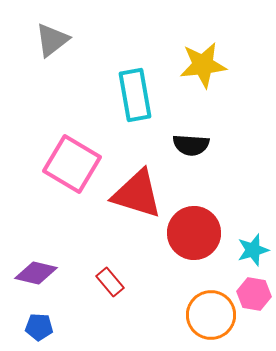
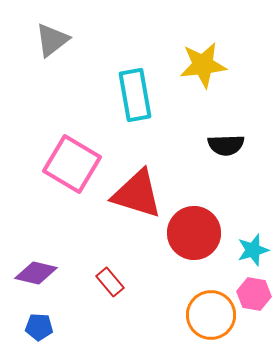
black semicircle: moved 35 px right; rotated 6 degrees counterclockwise
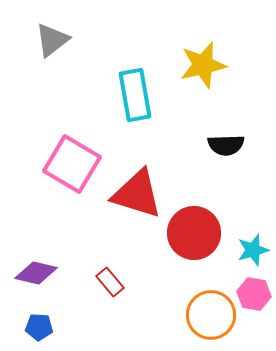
yellow star: rotated 6 degrees counterclockwise
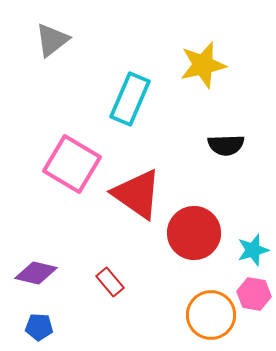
cyan rectangle: moved 5 px left, 4 px down; rotated 33 degrees clockwise
red triangle: rotated 18 degrees clockwise
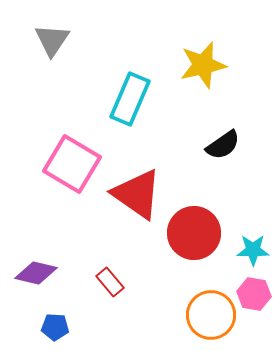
gray triangle: rotated 18 degrees counterclockwise
black semicircle: moved 3 px left; rotated 33 degrees counterclockwise
cyan star: rotated 16 degrees clockwise
blue pentagon: moved 16 px right
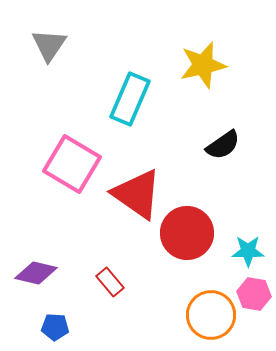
gray triangle: moved 3 px left, 5 px down
red circle: moved 7 px left
cyan star: moved 5 px left, 1 px down
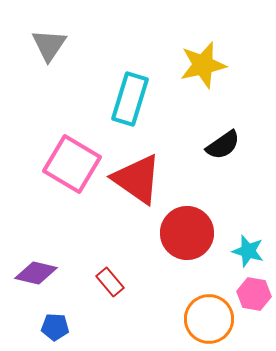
cyan rectangle: rotated 6 degrees counterclockwise
red triangle: moved 15 px up
cyan star: rotated 16 degrees clockwise
orange circle: moved 2 px left, 4 px down
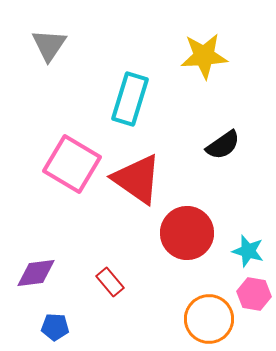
yellow star: moved 1 px right, 9 px up; rotated 9 degrees clockwise
purple diamond: rotated 21 degrees counterclockwise
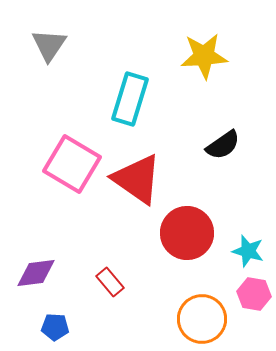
orange circle: moved 7 px left
